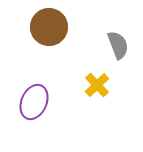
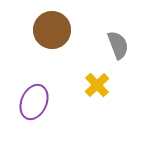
brown circle: moved 3 px right, 3 px down
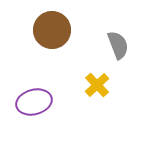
purple ellipse: rotated 52 degrees clockwise
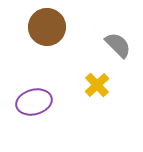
brown circle: moved 5 px left, 3 px up
gray semicircle: rotated 24 degrees counterclockwise
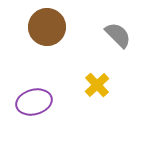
gray semicircle: moved 10 px up
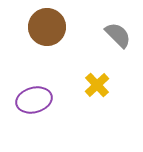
purple ellipse: moved 2 px up
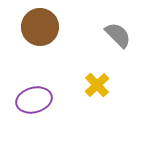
brown circle: moved 7 px left
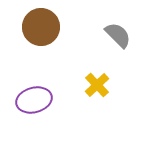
brown circle: moved 1 px right
